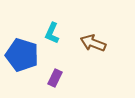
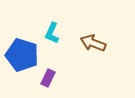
purple rectangle: moved 7 px left
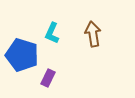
brown arrow: moved 9 px up; rotated 60 degrees clockwise
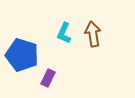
cyan L-shape: moved 12 px right
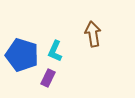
cyan L-shape: moved 9 px left, 18 px down
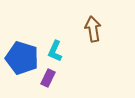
brown arrow: moved 5 px up
blue pentagon: moved 3 px down
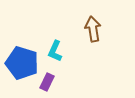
blue pentagon: moved 5 px down
purple rectangle: moved 1 px left, 4 px down
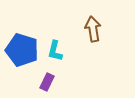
cyan L-shape: rotated 10 degrees counterclockwise
blue pentagon: moved 13 px up
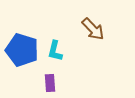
brown arrow: rotated 145 degrees clockwise
purple rectangle: moved 3 px right, 1 px down; rotated 30 degrees counterclockwise
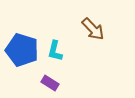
purple rectangle: rotated 54 degrees counterclockwise
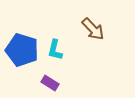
cyan L-shape: moved 1 px up
